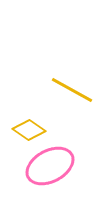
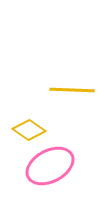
yellow line: rotated 27 degrees counterclockwise
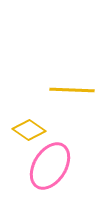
pink ellipse: rotated 30 degrees counterclockwise
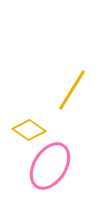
yellow line: rotated 60 degrees counterclockwise
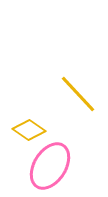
yellow line: moved 6 px right, 4 px down; rotated 75 degrees counterclockwise
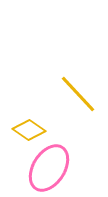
pink ellipse: moved 1 px left, 2 px down
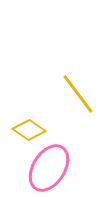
yellow line: rotated 6 degrees clockwise
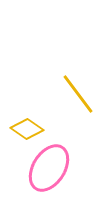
yellow diamond: moved 2 px left, 1 px up
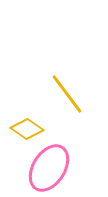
yellow line: moved 11 px left
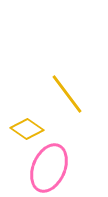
pink ellipse: rotated 9 degrees counterclockwise
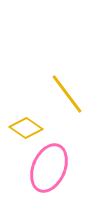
yellow diamond: moved 1 px left, 1 px up
